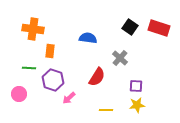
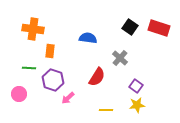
purple square: rotated 32 degrees clockwise
pink arrow: moved 1 px left
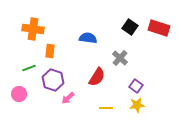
green line: rotated 24 degrees counterclockwise
yellow line: moved 2 px up
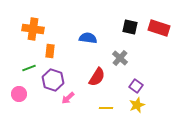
black square: rotated 21 degrees counterclockwise
yellow star: rotated 14 degrees counterclockwise
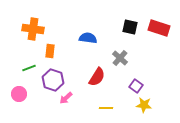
pink arrow: moved 2 px left
yellow star: moved 7 px right; rotated 28 degrees clockwise
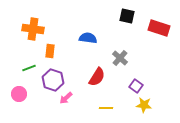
black square: moved 3 px left, 11 px up
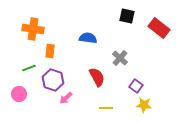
red rectangle: rotated 20 degrees clockwise
red semicircle: rotated 60 degrees counterclockwise
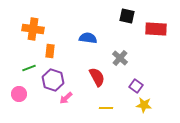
red rectangle: moved 3 px left, 1 px down; rotated 35 degrees counterclockwise
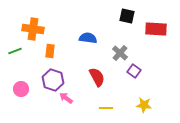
gray cross: moved 5 px up
green line: moved 14 px left, 17 px up
purple square: moved 2 px left, 15 px up
pink circle: moved 2 px right, 5 px up
pink arrow: rotated 80 degrees clockwise
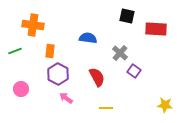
orange cross: moved 4 px up
purple hexagon: moved 5 px right, 6 px up; rotated 10 degrees clockwise
yellow star: moved 21 px right
